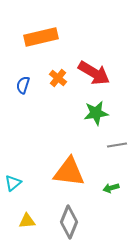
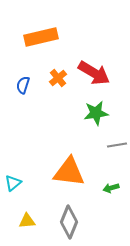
orange cross: rotated 12 degrees clockwise
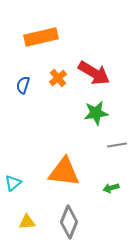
orange triangle: moved 5 px left
yellow triangle: moved 1 px down
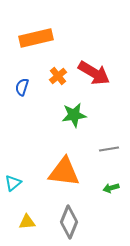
orange rectangle: moved 5 px left, 1 px down
orange cross: moved 2 px up
blue semicircle: moved 1 px left, 2 px down
green star: moved 22 px left, 2 px down
gray line: moved 8 px left, 4 px down
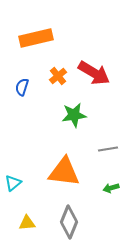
gray line: moved 1 px left
yellow triangle: moved 1 px down
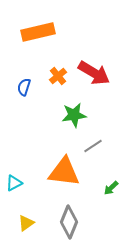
orange rectangle: moved 2 px right, 6 px up
blue semicircle: moved 2 px right
gray line: moved 15 px left, 3 px up; rotated 24 degrees counterclockwise
cyan triangle: moved 1 px right; rotated 12 degrees clockwise
green arrow: rotated 28 degrees counterclockwise
yellow triangle: moved 1 px left; rotated 30 degrees counterclockwise
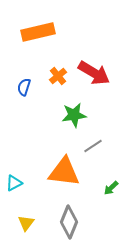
yellow triangle: rotated 18 degrees counterclockwise
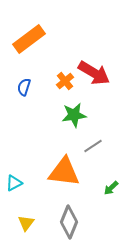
orange rectangle: moved 9 px left, 7 px down; rotated 24 degrees counterclockwise
orange cross: moved 7 px right, 5 px down
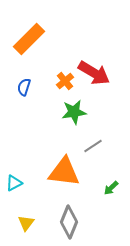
orange rectangle: rotated 8 degrees counterclockwise
green star: moved 3 px up
